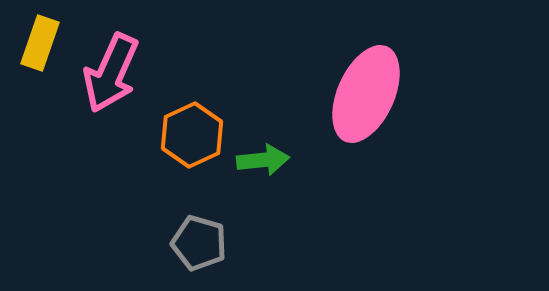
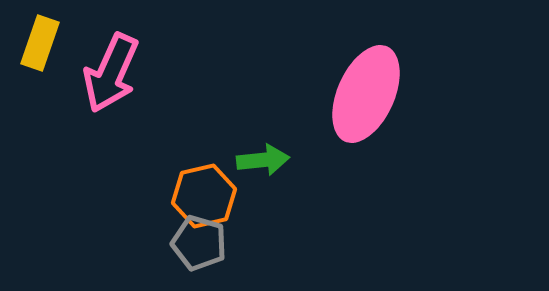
orange hexagon: moved 12 px right, 61 px down; rotated 12 degrees clockwise
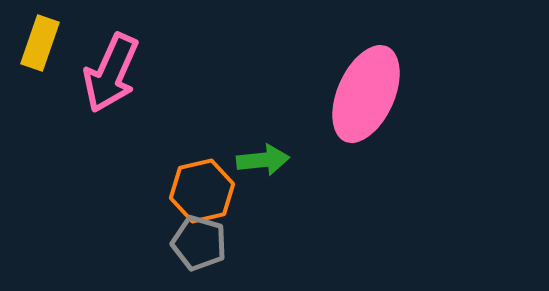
orange hexagon: moved 2 px left, 5 px up
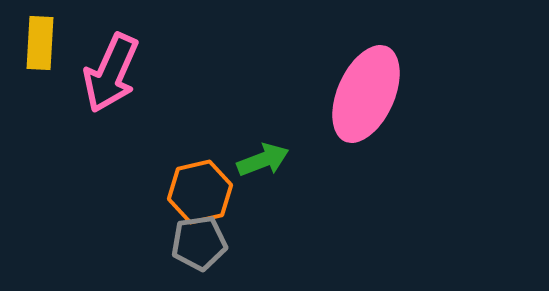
yellow rectangle: rotated 16 degrees counterclockwise
green arrow: rotated 15 degrees counterclockwise
orange hexagon: moved 2 px left, 1 px down
gray pentagon: rotated 24 degrees counterclockwise
